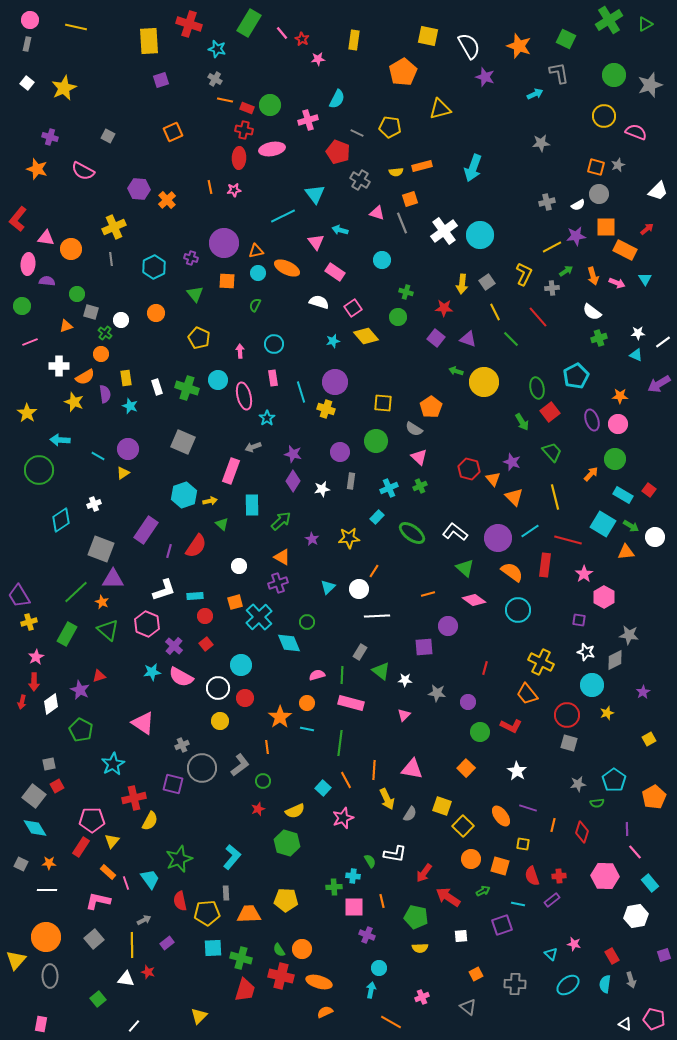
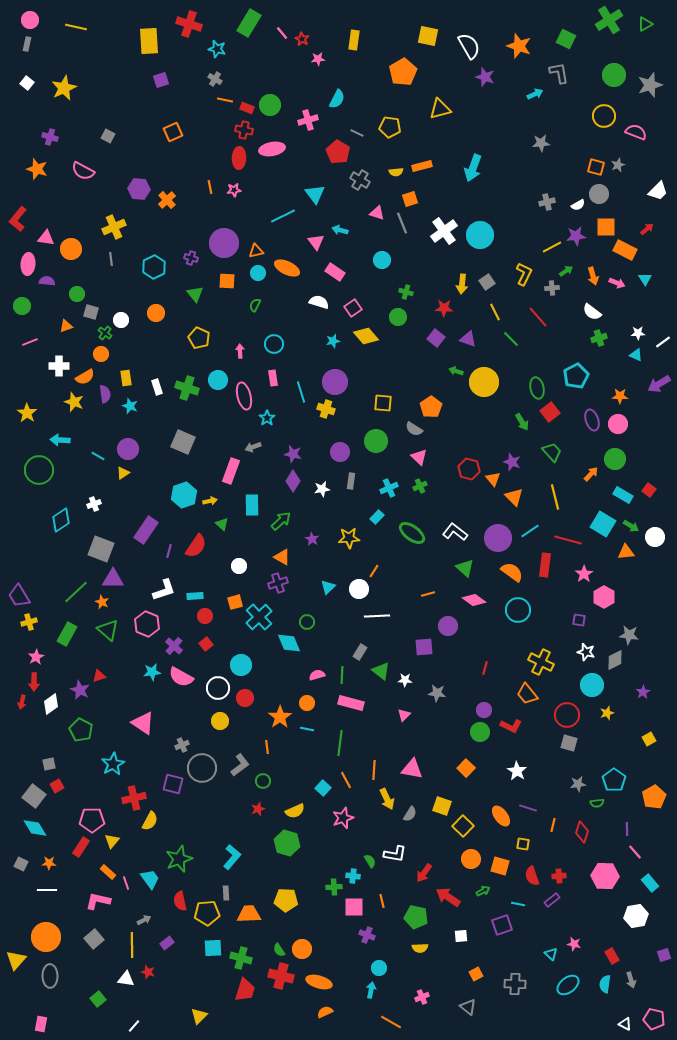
red pentagon at (338, 152): rotated 10 degrees clockwise
purple circle at (468, 702): moved 16 px right, 8 px down
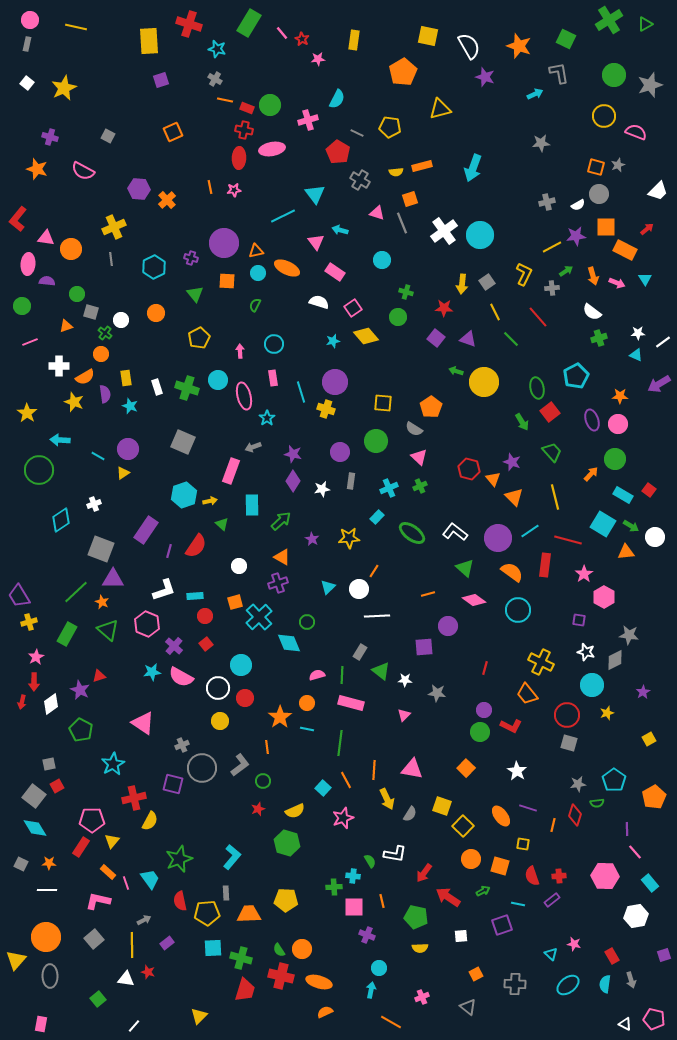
yellow pentagon at (199, 338): rotated 20 degrees clockwise
red diamond at (582, 832): moved 7 px left, 17 px up
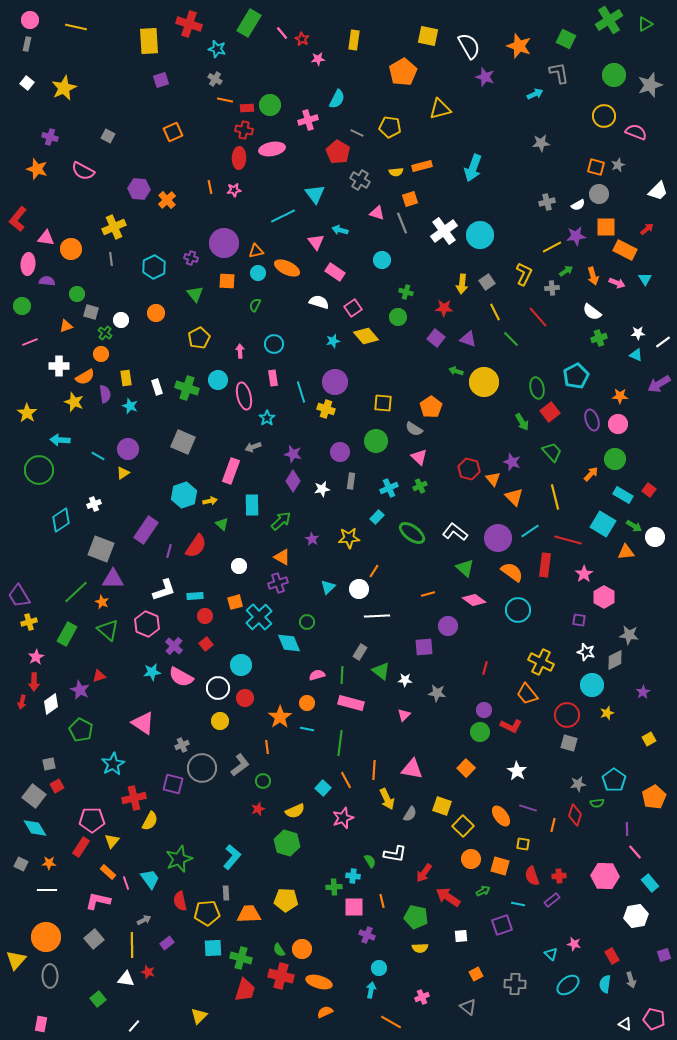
red rectangle at (247, 108): rotated 24 degrees counterclockwise
green arrow at (631, 526): moved 3 px right
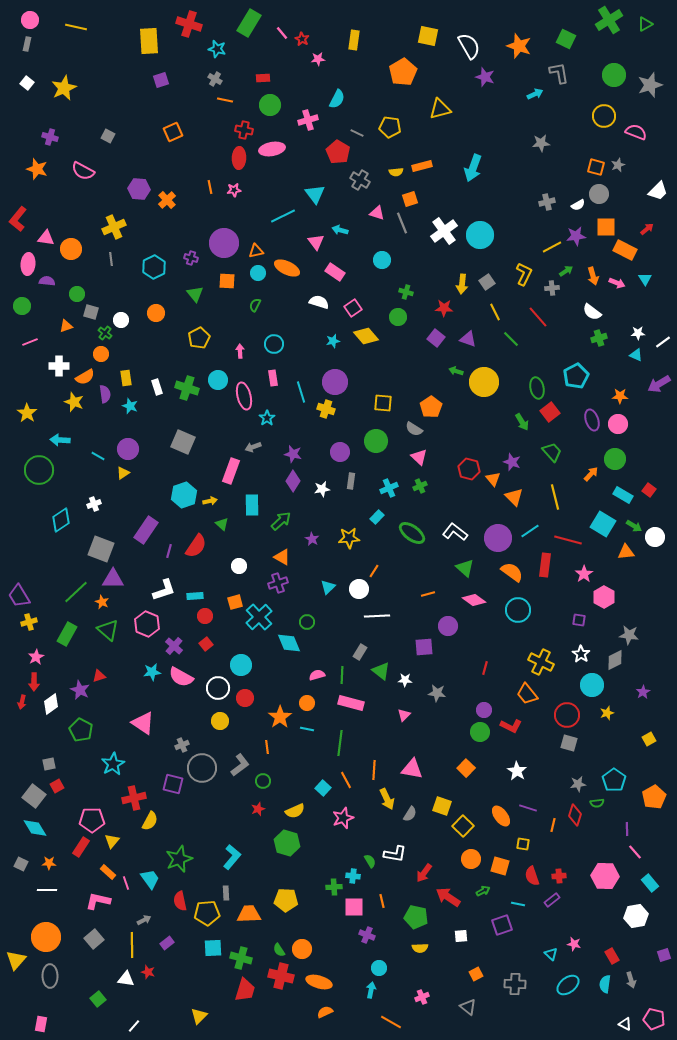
red rectangle at (247, 108): moved 16 px right, 30 px up
white star at (586, 652): moved 5 px left, 2 px down; rotated 18 degrees clockwise
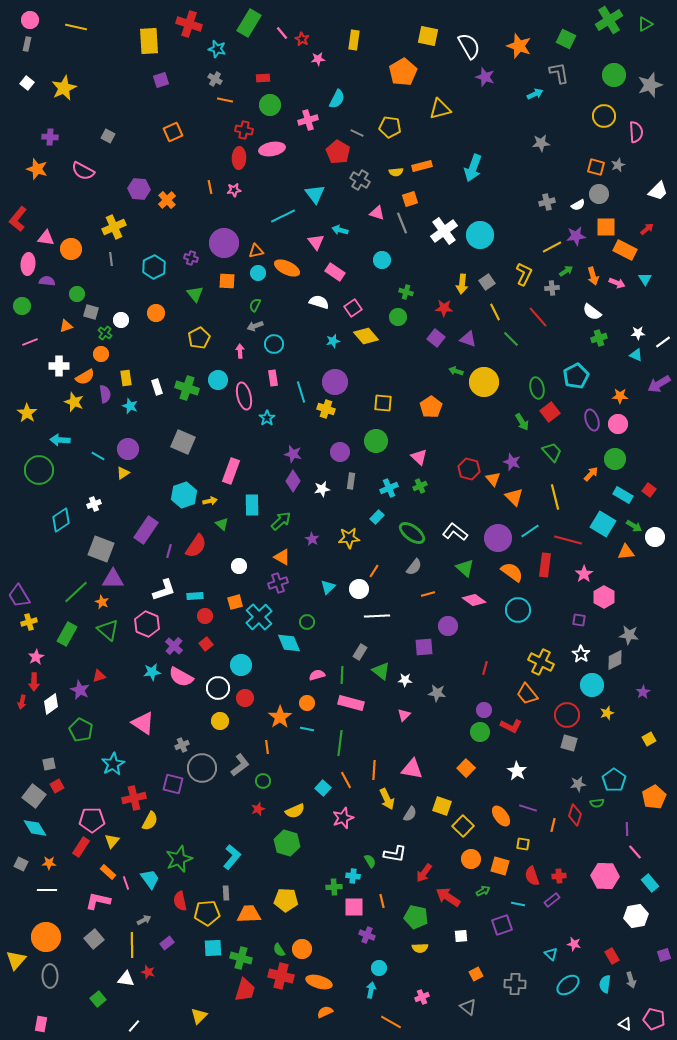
pink semicircle at (636, 132): rotated 65 degrees clockwise
purple cross at (50, 137): rotated 14 degrees counterclockwise
gray semicircle at (414, 429): moved 138 px down; rotated 84 degrees counterclockwise
gray arrow at (253, 447): moved 2 px right, 121 px up
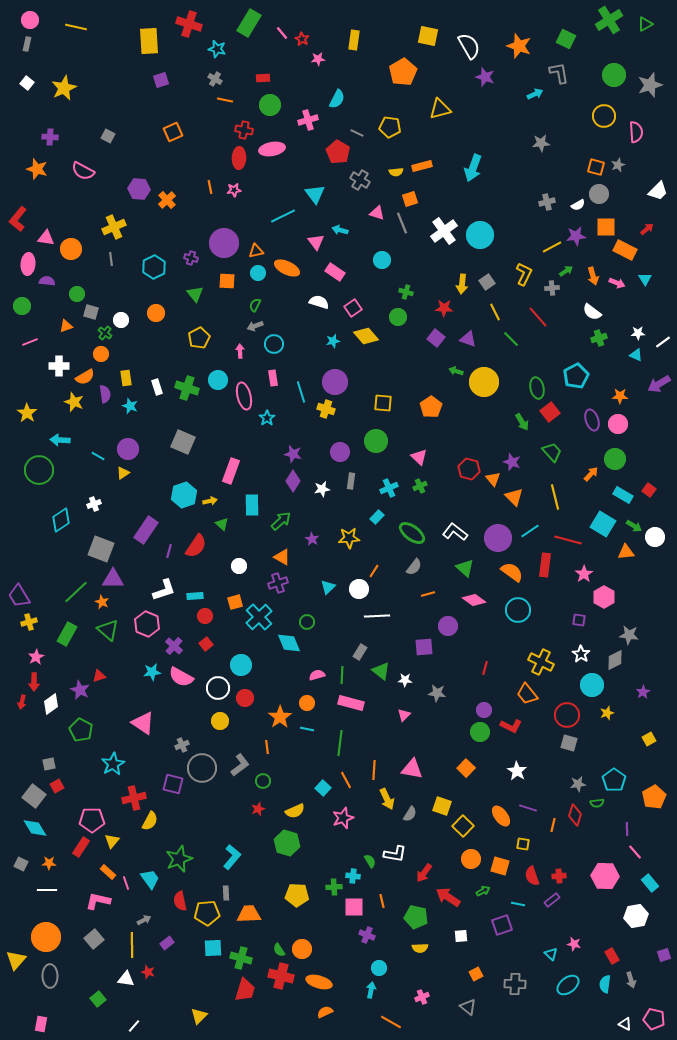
yellow pentagon at (286, 900): moved 11 px right, 5 px up
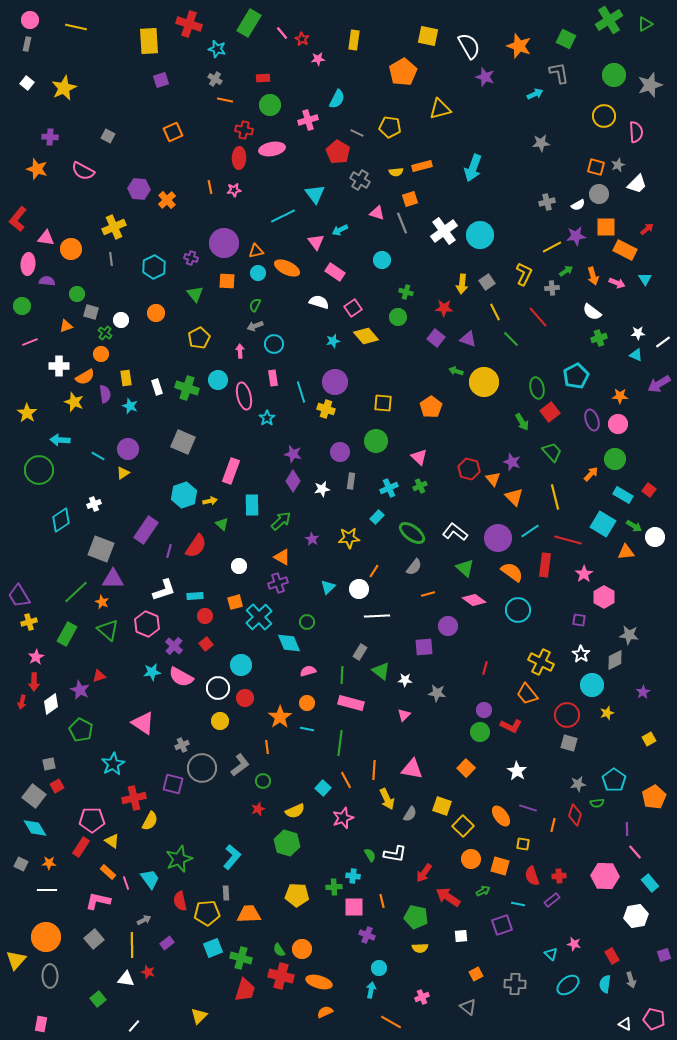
white trapezoid at (658, 191): moved 21 px left, 7 px up
cyan arrow at (340, 230): rotated 42 degrees counterclockwise
pink semicircle at (317, 675): moved 9 px left, 4 px up
yellow triangle at (112, 841): rotated 35 degrees counterclockwise
green semicircle at (370, 861): moved 6 px up
cyan square at (213, 948): rotated 18 degrees counterclockwise
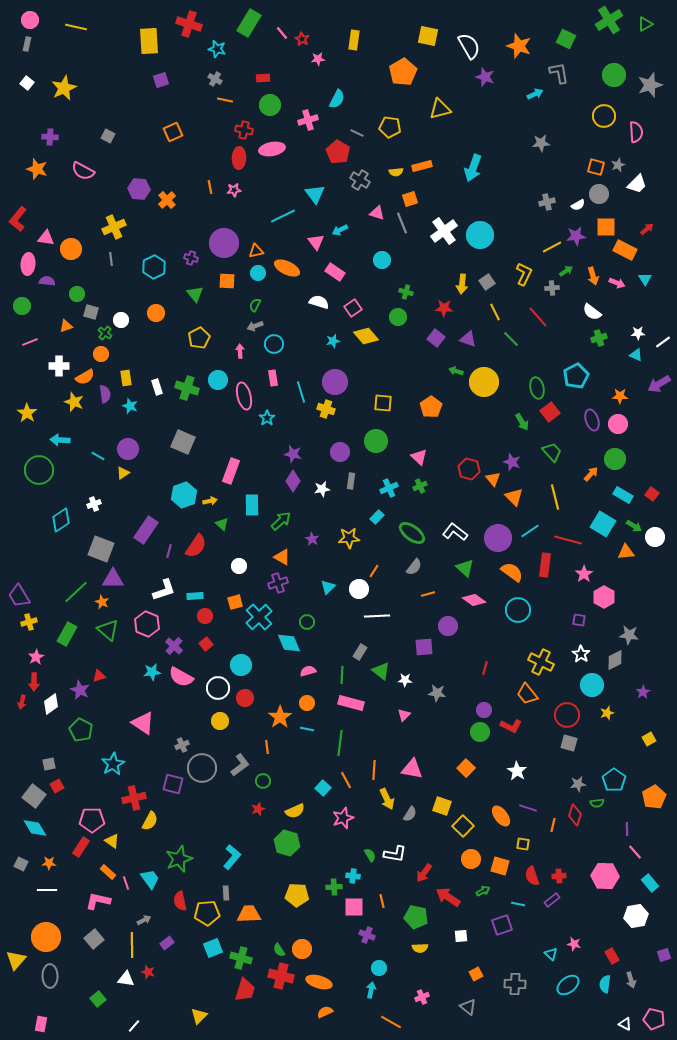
red square at (649, 490): moved 3 px right, 4 px down
